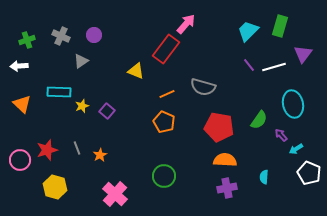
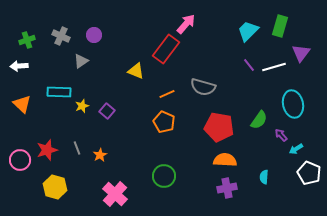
purple triangle: moved 2 px left, 1 px up
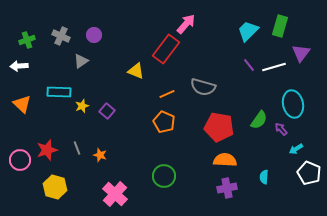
purple arrow: moved 6 px up
orange star: rotated 24 degrees counterclockwise
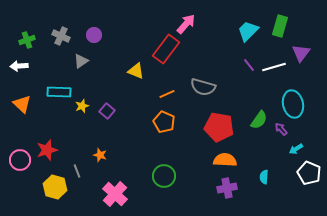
gray line: moved 23 px down
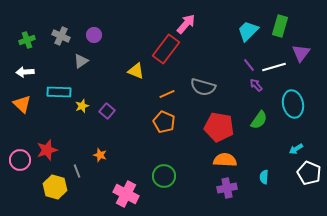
white arrow: moved 6 px right, 6 px down
purple arrow: moved 25 px left, 44 px up
pink cross: moved 11 px right; rotated 15 degrees counterclockwise
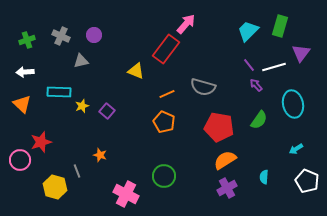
gray triangle: rotated 21 degrees clockwise
red star: moved 6 px left, 8 px up
orange semicircle: rotated 35 degrees counterclockwise
white pentagon: moved 2 px left, 8 px down
purple cross: rotated 18 degrees counterclockwise
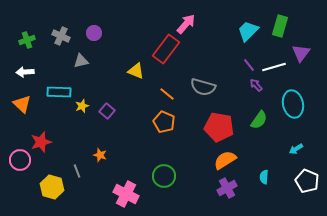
purple circle: moved 2 px up
orange line: rotated 63 degrees clockwise
yellow hexagon: moved 3 px left
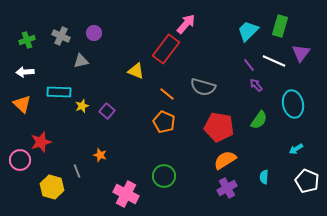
white line: moved 6 px up; rotated 40 degrees clockwise
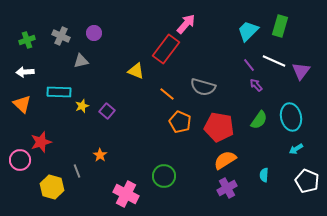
purple triangle: moved 18 px down
cyan ellipse: moved 2 px left, 13 px down
orange pentagon: moved 16 px right
orange star: rotated 16 degrees clockwise
cyan semicircle: moved 2 px up
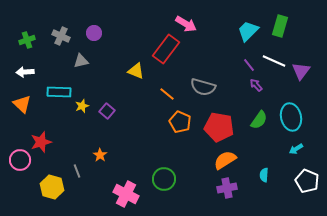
pink arrow: rotated 80 degrees clockwise
green circle: moved 3 px down
purple cross: rotated 18 degrees clockwise
